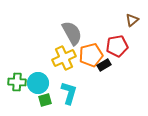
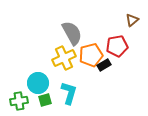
green cross: moved 2 px right, 19 px down; rotated 12 degrees counterclockwise
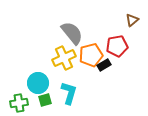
gray semicircle: rotated 10 degrees counterclockwise
green cross: moved 2 px down
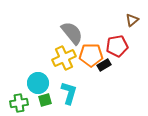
orange pentagon: rotated 15 degrees clockwise
